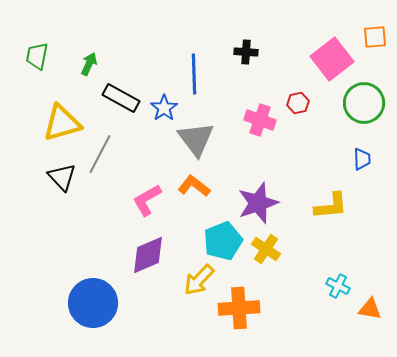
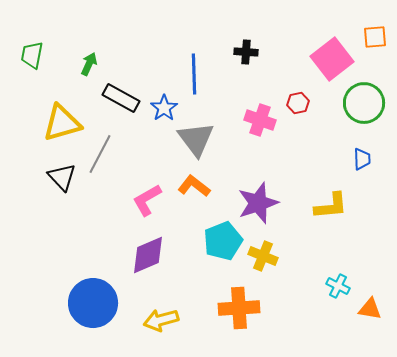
green trapezoid: moved 5 px left, 1 px up
yellow cross: moved 3 px left, 7 px down; rotated 12 degrees counterclockwise
yellow arrow: moved 38 px left, 40 px down; rotated 32 degrees clockwise
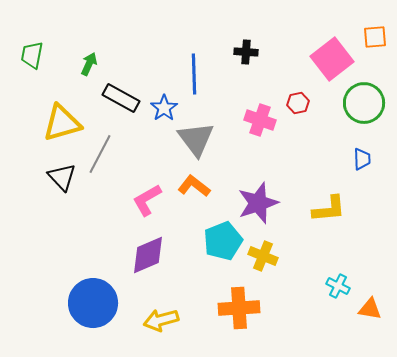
yellow L-shape: moved 2 px left, 3 px down
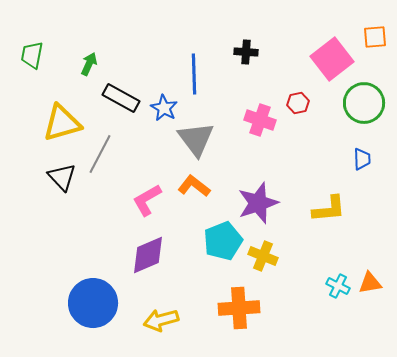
blue star: rotated 8 degrees counterclockwise
orange triangle: moved 26 px up; rotated 20 degrees counterclockwise
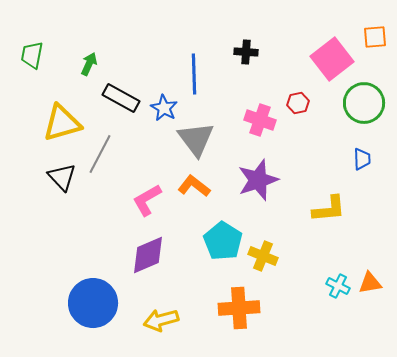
purple star: moved 23 px up
cyan pentagon: rotated 18 degrees counterclockwise
